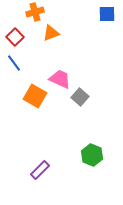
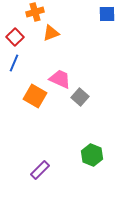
blue line: rotated 60 degrees clockwise
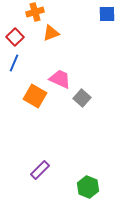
gray square: moved 2 px right, 1 px down
green hexagon: moved 4 px left, 32 px down
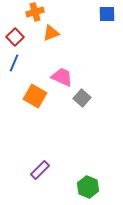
pink trapezoid: moved 2 px right, 2 px up
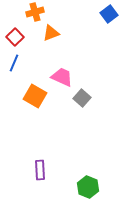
blue square: moved 2 px right; rotated 36 degrees counterclockwise
purple rectangle: rotated 48 degrees counterclockwise
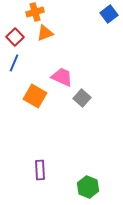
orange triangle: moved 6 px left
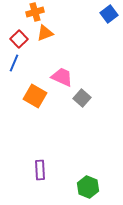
red square: moved 4 px right, 2 px down
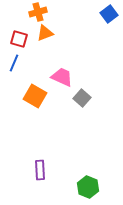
orange cross: moved 3 px right
red square: rotated 30 degrees counterclockwise
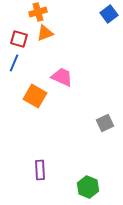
gray square: moved 23 px right, 25 px down; rotated 24 degrees clockwise
